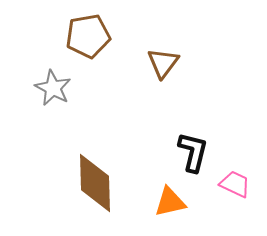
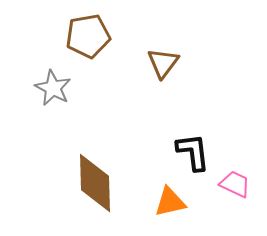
black L-shape: rotated 21 degrees counterclockwise
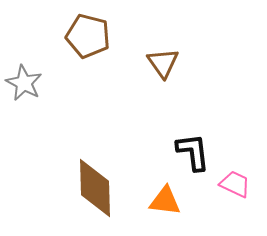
brown pentagon: rotated 24 degrees clockwise
brown triangle: rotated 12 degrees counterclockwise
gray star: moved 29 px left, 5 px up
brown diamond: moved 5 px down
orange triangle: moved 5 px left, 1 px up; rotated 20 degrees clockwise
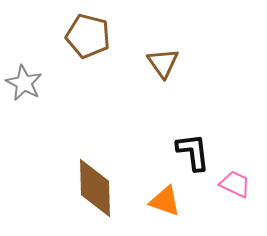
orange triangle: rotated 12 degrees clockwise
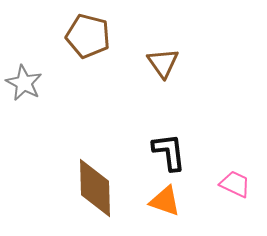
black L-shape: moved 24 px left
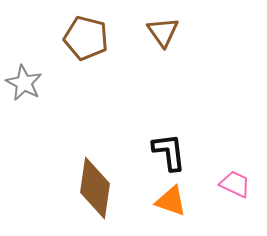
brown pentagon: moved 2 px left, 2 px down
brown triangle: moved 31 px up
brown diamond: rotated 10 degrees clockwise
orange triangle: moved 6 px right
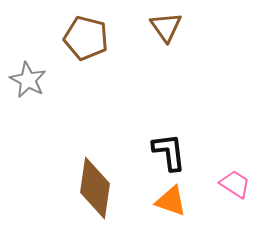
brown triangle: moved 3 px right, 5 px up
gray star: moved 4 px right, 3 px up
pink trapezoid: rotated 8 degrees clockwise
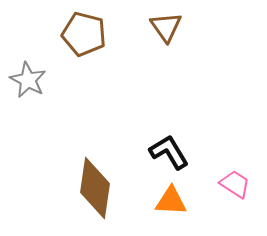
brown pentagon: moved 2 px left, 4 px up
black L-shape: rotated 24 degrees counterclockwise
orange triangle: rotated 16 degrees counterclockwise
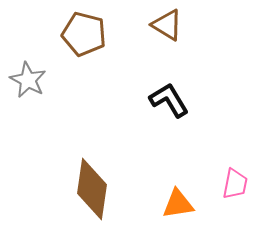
brown triangle: moved 1 px right, 2 px up; rotated 24 degrees counterclockwise
black L-shape: moved 52 px up
pink trapezoid: rotated 68 degrees clockwise
brown diamond: moved 3 px left, 1 px down
orange triangle: moved 7 px right, 3 px down; rotated 12 degrees counterclockwise
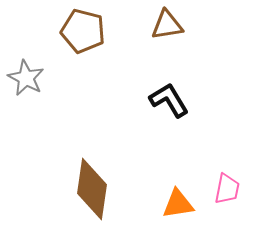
brown triangle: rotated 40 degrees counterclockwise
brown pentagon: moved 1 px left, 3 px up
gray star: moved 2 px left, 2 px up
pink trapezoid: moved 8 px left, 5 px down
